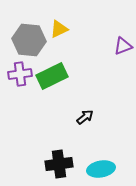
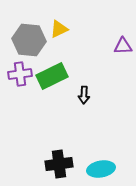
purple triangle: rotated 18 degrees clockwise
black arrow: moved 1 px left, 22 px up; rotated 132 degrees clockwise
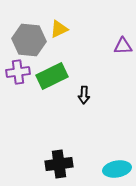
purple cross: moved 2 px left, 2 px up
cyan ellipse: moved 16 px right
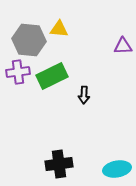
yellow triangle: rotated 30 degrees clockwise
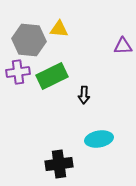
cyan ellipse: moved 18 px left, 30 px up
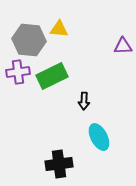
black arrow: moved 6 px down
cyan ellipse: moved 2 px up; rotated 72 degrees clockwise
